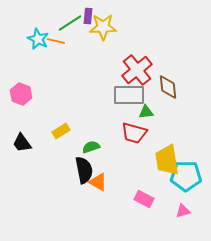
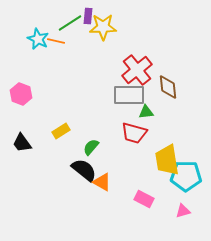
green semicircle: rotated 30 degrees counterclockwise
black semicircle: rotated 40 degrees counterclockwise
orange triangle: moved 4 px right
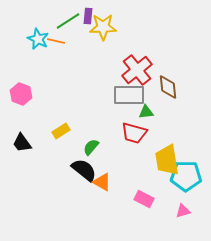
green line: moved 2 px left, 2 px up
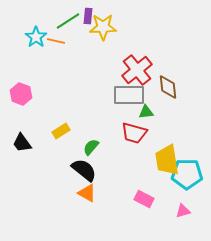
cyan star: moved 2 px left, 2 px up; rotated 10 degrees clockwise
cyan pentagon: moved 1 px right, 2 px up
orange triangle: moved 15 px left, 11 px down
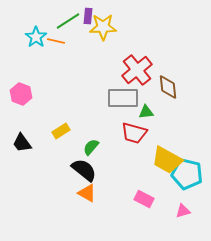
gray rectangle: moved 6 px left, 3 px down
yellow trapezoid: rotated 52 degrees counterclockwise
cyan pentagon: rotated 12 degrees clockwise
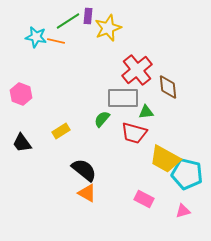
yellow star: moved 5 px right, 1 px down; rotated 20 degrees counterclockwise
cyan star: rotated 25 degrees counterclockwise
green semicircle: moved 11 px right, 28 px up
yellow trapezoid: moved 2 px left, 1 px up
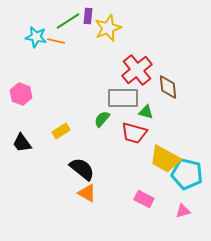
green triangle: rotated 21 degrees clockwise
black semicircle: moved 2 px left, 1 px up
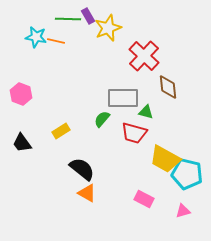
purple rectangle: rotated 35 degrees counterclockwise
green line: moved 2 px up; rotated 35 degrees clockwise
red cross: moved 7 px right, 14 px up; rotated 8 degrees counterclockwise
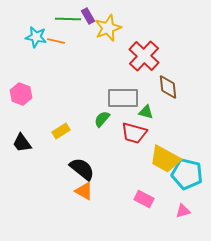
orange triangle: moved 3 px left, 2 px up
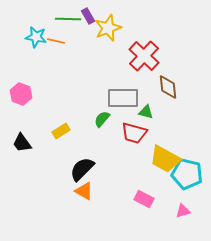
black semicircle: rotated 84 degrees counterclockwise
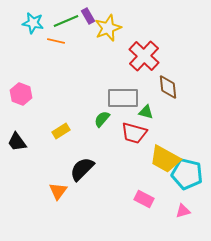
green line: moved 2 px left, 2 px down; rotated 25 degrees counterclockwise
cyan star: moved 3 px left, 14 px up
black trapezoid: moved 5 px left, 1 px up
orange triangle: moved 26 px left; rotated 36 degrees clockwise
